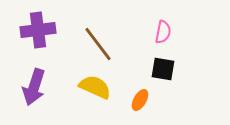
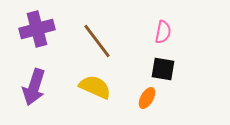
purple cross: moved 1 px left, 1 px up; rotated 8 degrees counterclockwise
brown line: moved 1 px left, 3 px up
orange ellipse: moved 7 px right, 2 px up
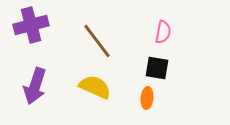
purple cross: moved 6 px left, 4 px up
black square: moved 6 px left, 1 px up
purple arrow: moved 1 px right, 1 px up
orange ellipse: rotated 25 degrees counterclockwise
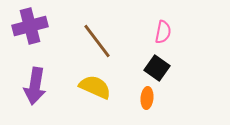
purple cross: moved 1 px left, 1 px down
black square: rotated 25 degrees clockwise
purple arrow: rotated 9 degrees counterclockwise
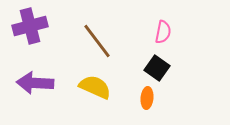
purple arrow: moved 3 px up; rotated 84 degrees clockwise
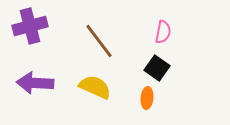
brown line: moved 2 px right
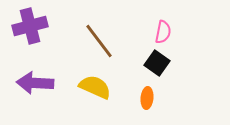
black square: moved 5 px up
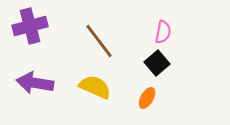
black square: rotated 15 degrees clockwise
purple arrow: rotated 6 degrees clockwise
orange ellipse: rotated 25 degrees clockwise
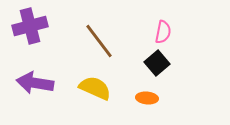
yellow semicircle: moved 1 px down
orange ellipse: rotated 65 degrees clockwise
